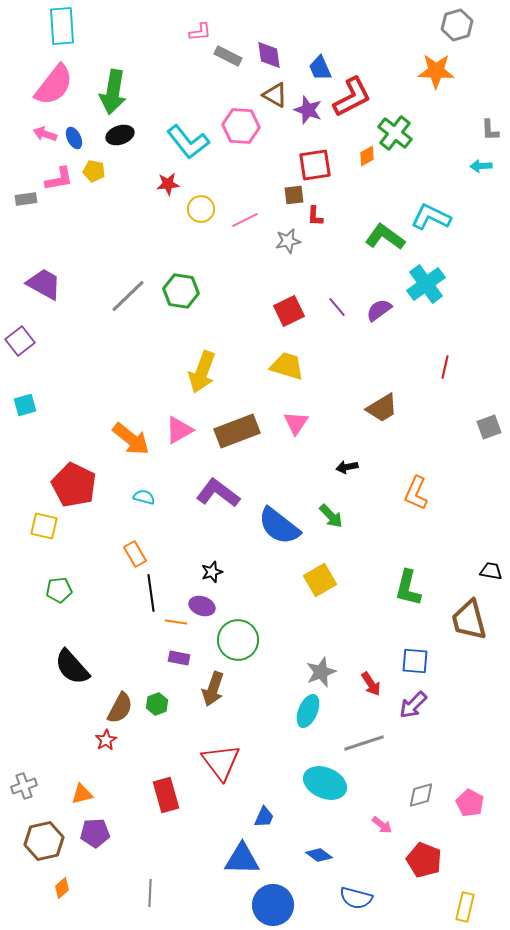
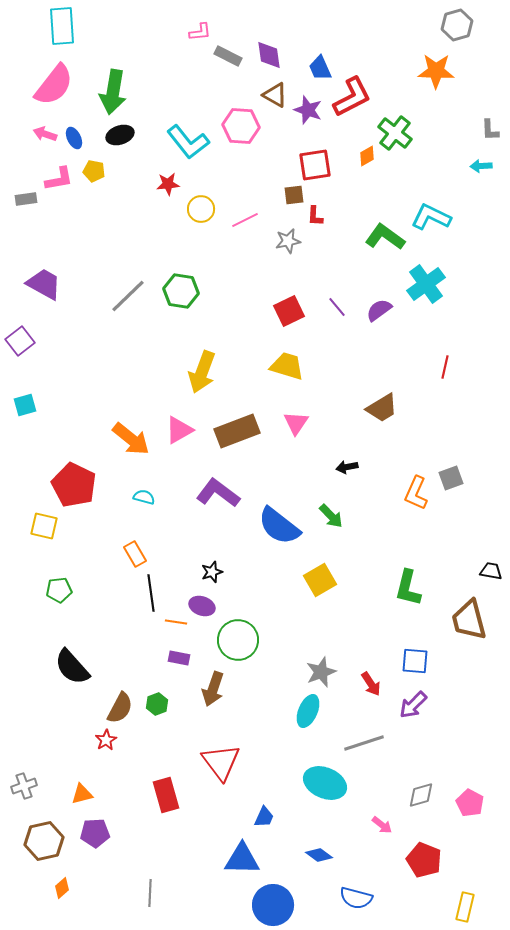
gray square at (489, 427): moved 38 px left, 51 px down
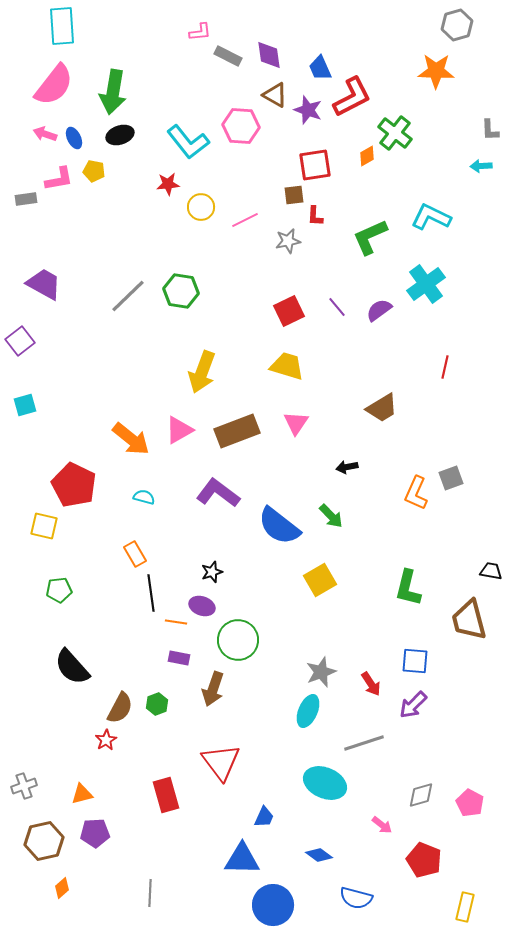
yellow circle at (201, 209): moved 2 px up
green L-shape at (385, 237): moved 15 px left; rotated 60 degrees counterclockwise
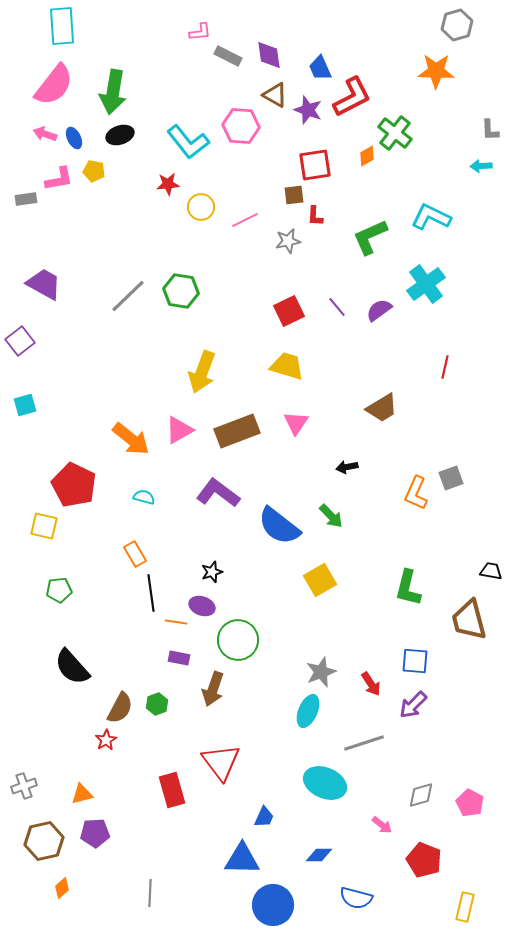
red rectangle at (166, 795): moved 6 px right, 5 px up
blue diamond at (319, 855): rotated 36 degrees counterclockwise
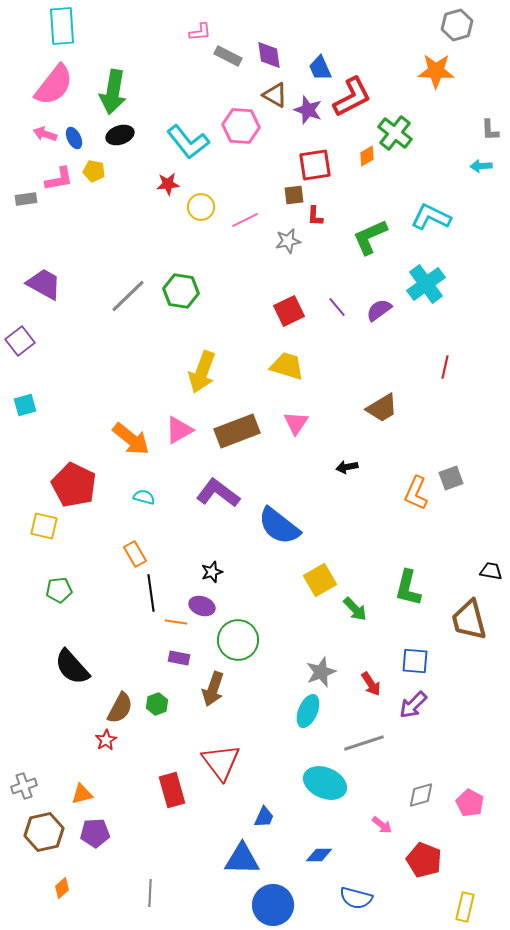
green arrow at (331, 516): moved 24 px right, 93 px down
brown hexagon at (44, 841): moved 9 px up
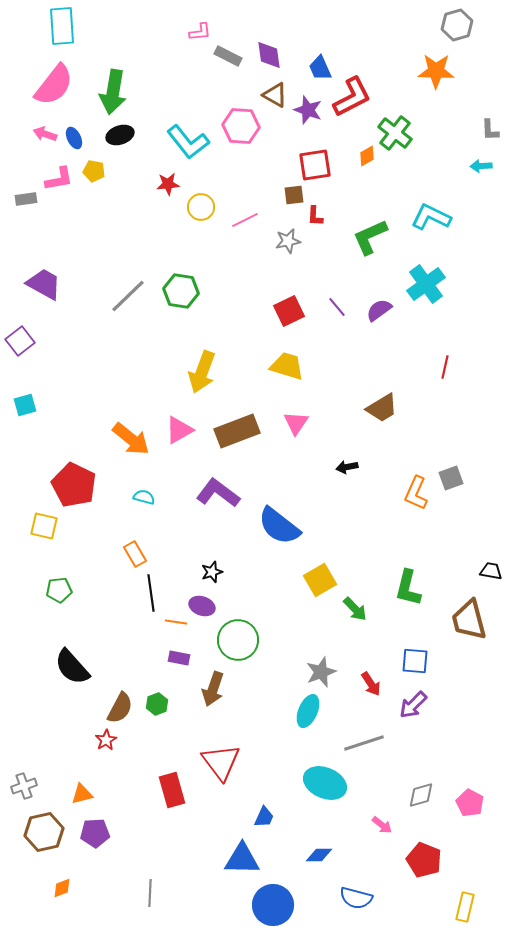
orange diamond at (62, 888): rotated 20 degrees clockwise
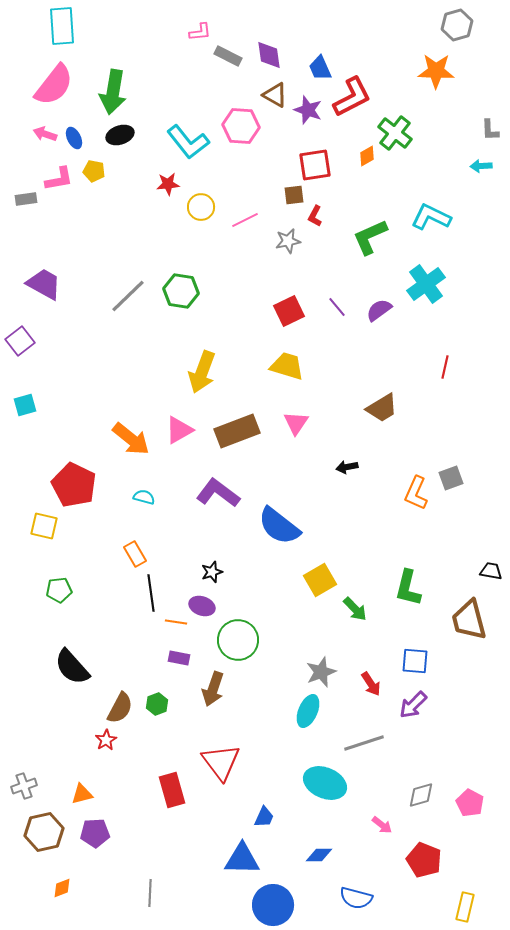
red L-shape at (315, 216): rotated 25 degrees clockwise
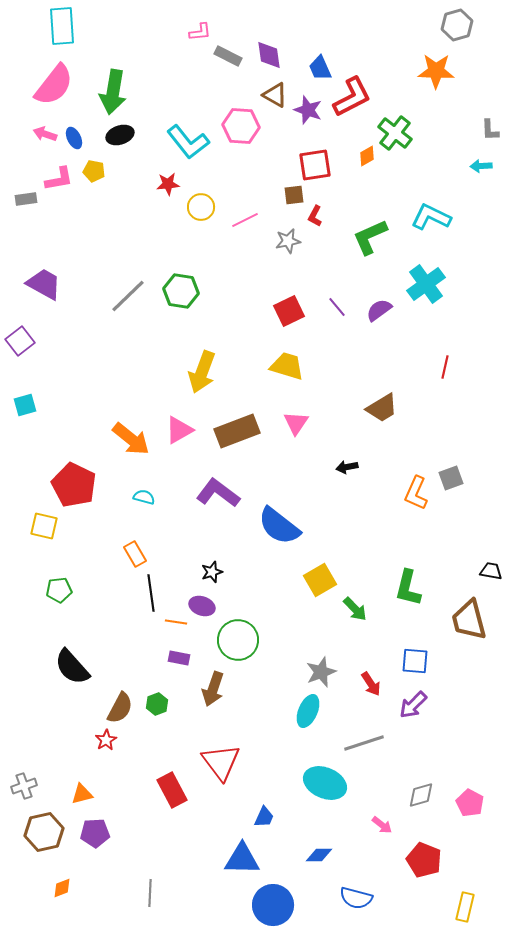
red rectangle at (172, 790): rotated 12 degrees counterclockwise
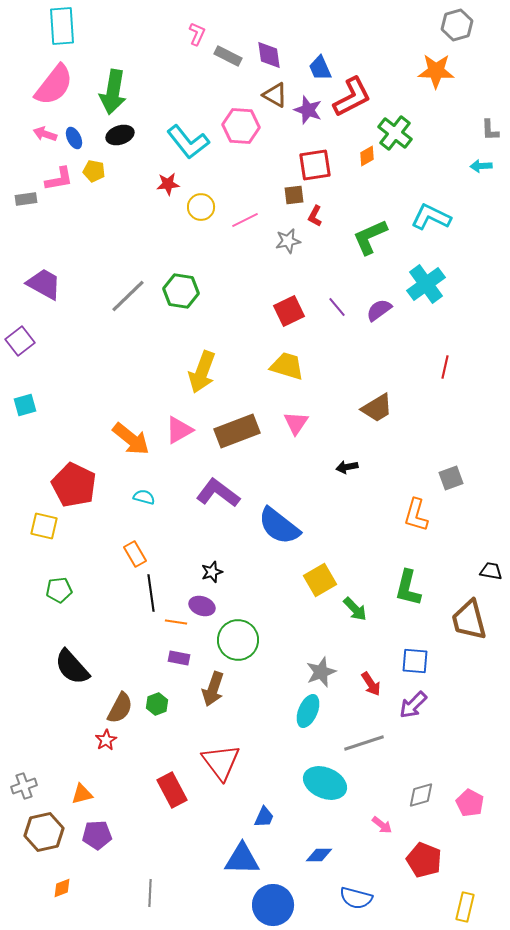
pink L-shape at (200, 32): moved 3 px left, 2 px down; rotated 60 degrees counterclockwise
brown trapezoid at (382, 408): moved 5 px left
orange L-shape at (416, 493): moved 22 px down; rotated 8 degrees counterclockwise
purple pentagon at (95, 833): moved 2 px right, 2 px down
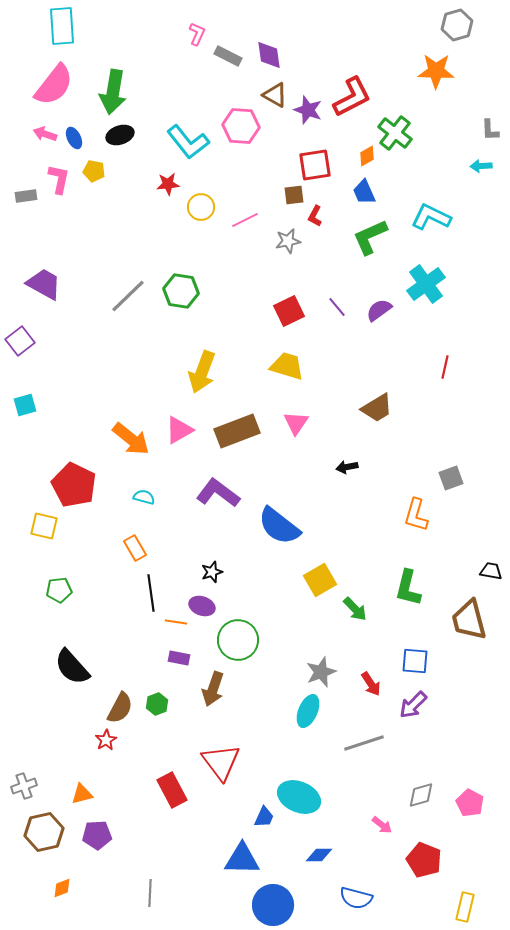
blue trapezoid at (320, 68): moved 44 px right, 124 px down
pink L-shape at (59, 179): rotated 68 degrees counterclockwise
gray rectangle at (26, 199): moved 3 px up
orange rectangle at (135, 554): moved 6 px up
cyan ellipse at (325, 783): moved 26 px left, 14 px down
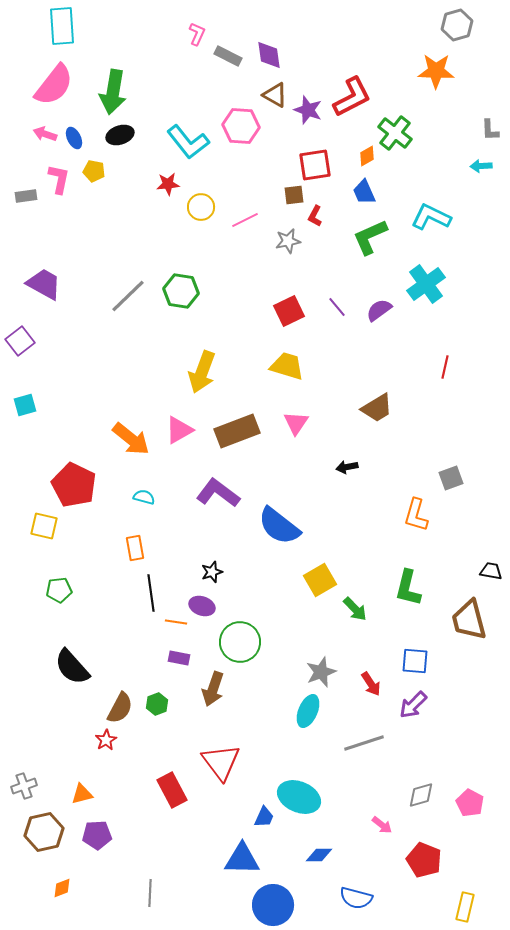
orange rectangle at (135, 548): rotated 20 degrees clockwise
green circle at (238, 640): moved 2 px right, 2 px down
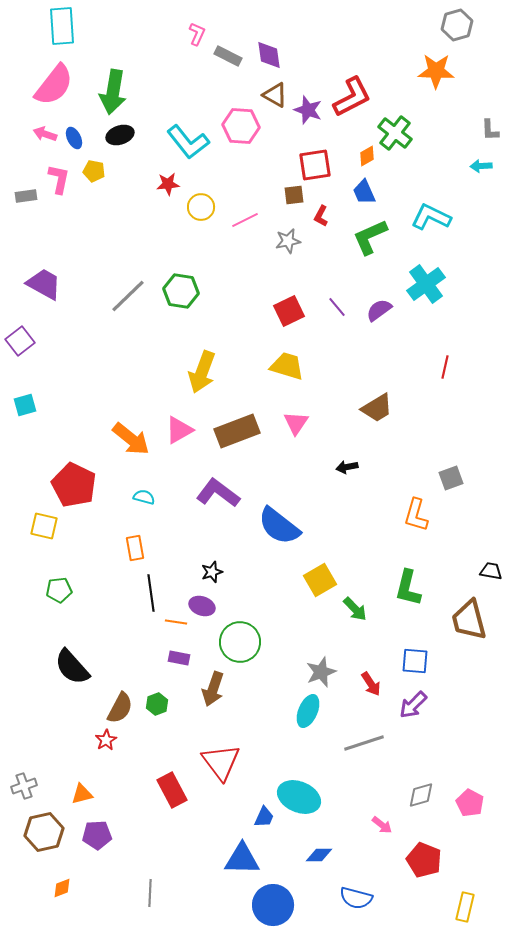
red L-shape at (315, 216): moved 6 px right
